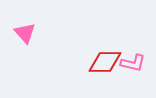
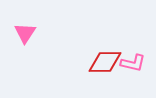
pink triangle: rotated 15 degrees clockwise
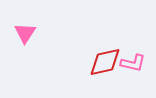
red diamond: rotated 12 degrees counterclockwise
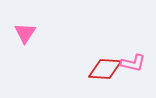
red diamond: moved 7 px down; rotated 16 degrees clockwise
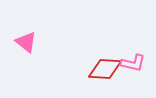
pink triangle: moved 1 px right, 9 px down; rotated 25 degrees counterclockwise
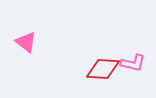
red diamond: moved 2 px left
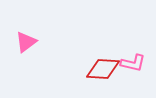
pink triangle: rotated 45 degrees clockwise
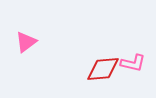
red diamond: rotated 8 degrees counterclockwise
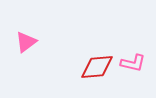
red diamond: moved 6 px left, 2 px up
